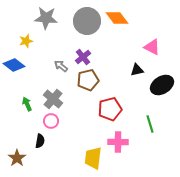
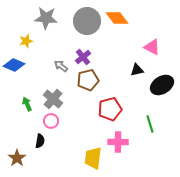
blue diamond: rotated 15 degrees counterclockwise
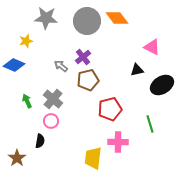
green arrow: moved 3 px up
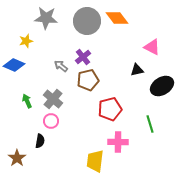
black ellipse: moved 1 px down
yellow trapezoid: moved 2 px right, 3 px down
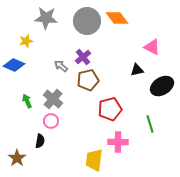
yellow trapezoid: moved 1 px left, 1 px up
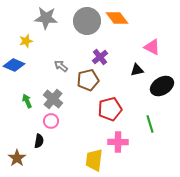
purple cross: moved 17 px right
black semicircle: moved 1 px left
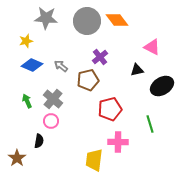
orange diamond: moved 2 px down
blue diamond: moved 18 px right
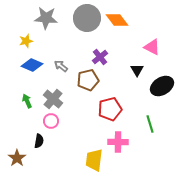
gray circle: moved 3 px up
black triangle: rotated 48 degrees counterclockwise
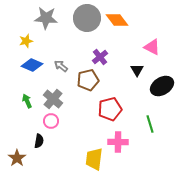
yellow trapezoid: moved 1 px up
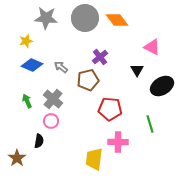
gray circle: moved 2 px left
gray arrow: moved 1 px down
red pentagon: rotated 20 degrees clockwise
